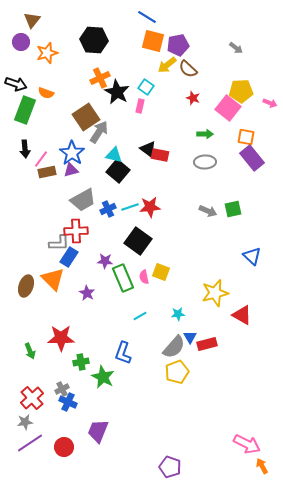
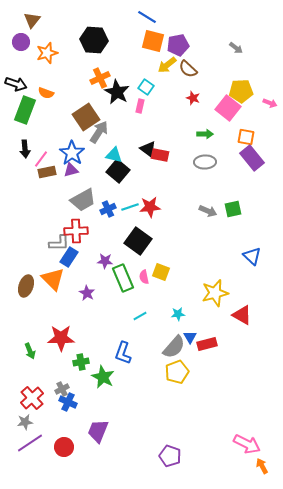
purple pentagon at (170, 467): moved 11 px up
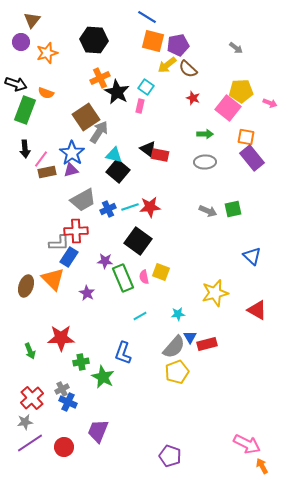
red triangle at (242, 315): moved 15 px right, 5 px up
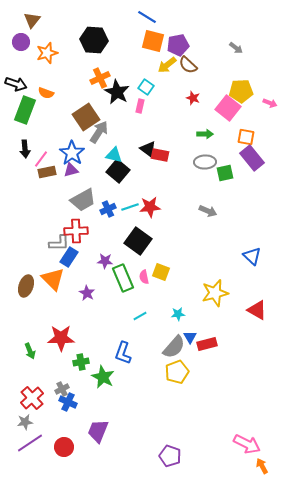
brown semicircle at (188, 69): moved 4 px up
green square at (233, 209): moved 8 px left, 36 px up
